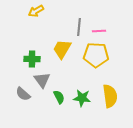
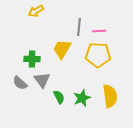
yellow pentagon: moved 2 px right
gray semicircle: moved 3 px left, 11 px up
green star: rotated 30 degrees counterclockwise
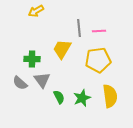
gray line: moved 1 px down; rotated 12 degrees counterclockwise
yellow pentagon: moved 5 px down; rotated 10 degrees counterclockwise
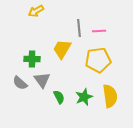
green star: moved 2 px right, 1 px up
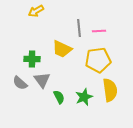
yellow trapezoid: rotated 95 degrees counterclockwise
yellow semicircle: moved 6 px up
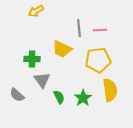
pink line: moved 1 px right, 1 px up
gray semicircle: moved 3 px left, 12 px down
green star: moved 1 px left, 1 px down; rotated 12 degrees counterclockwise
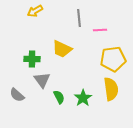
yellow arrow: moved 1 px left
gray line: moved 10 px up
yellow pentagon: moved 15 px right, 1 px up
yellow semicircle: moved 1 px right, 1 px up
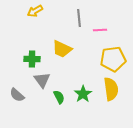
green star: moved 4 px up
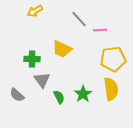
gray line: moved 1 px down; rotated 36 degrees counterclockwise
